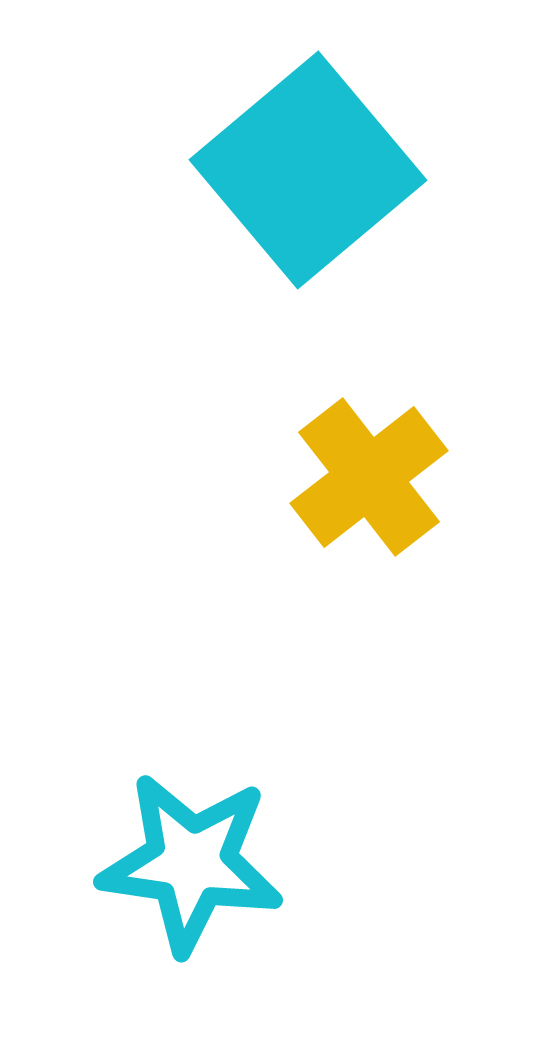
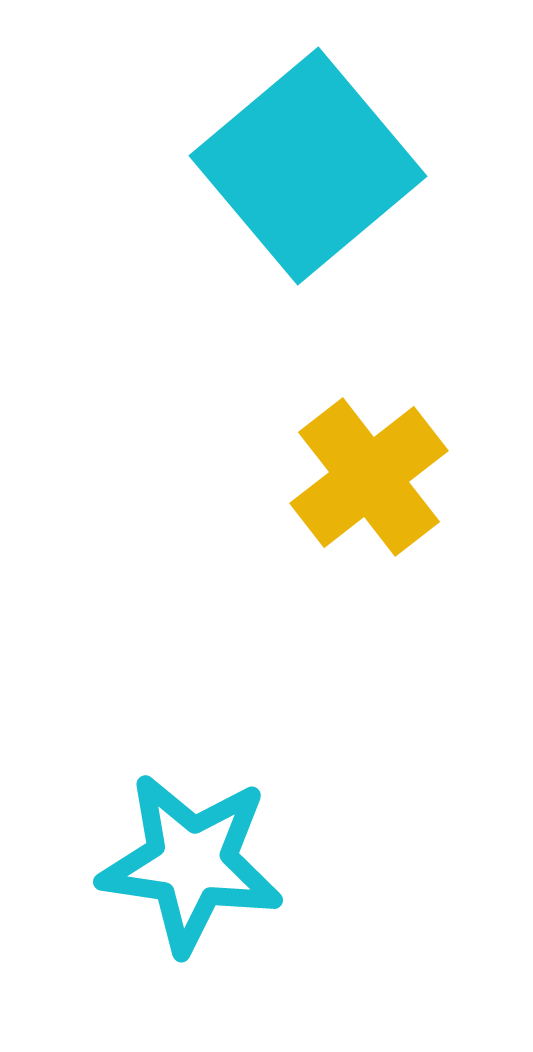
cyan square: moved 4 px up
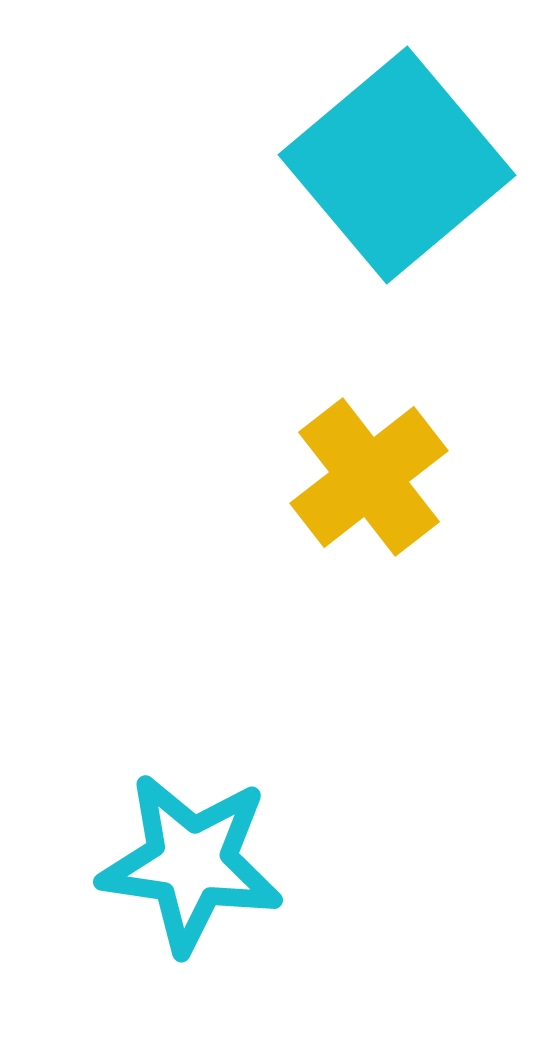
cyan square: moved 89 px right, 1 px up
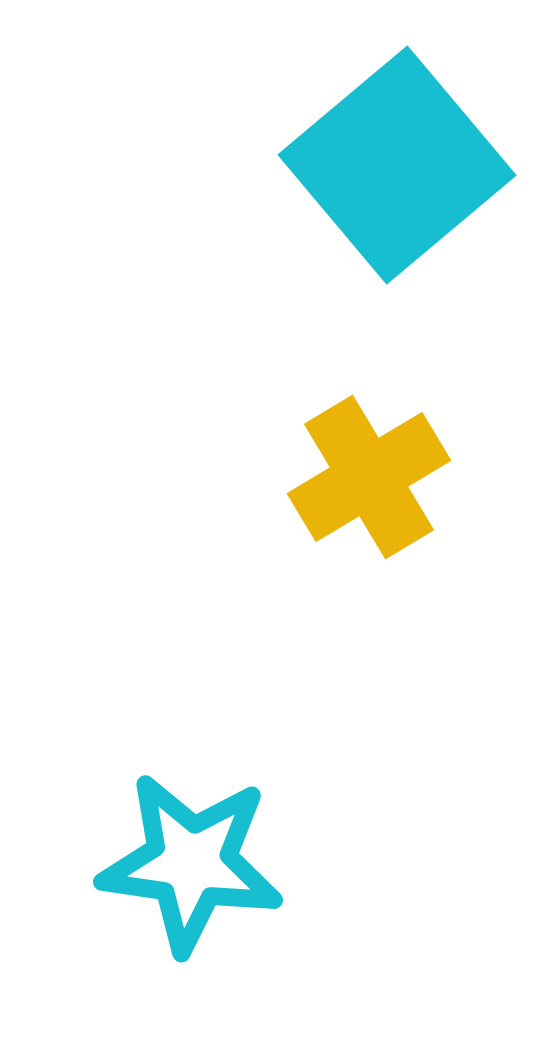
yellow cross: rotated 7 degrees clockwise
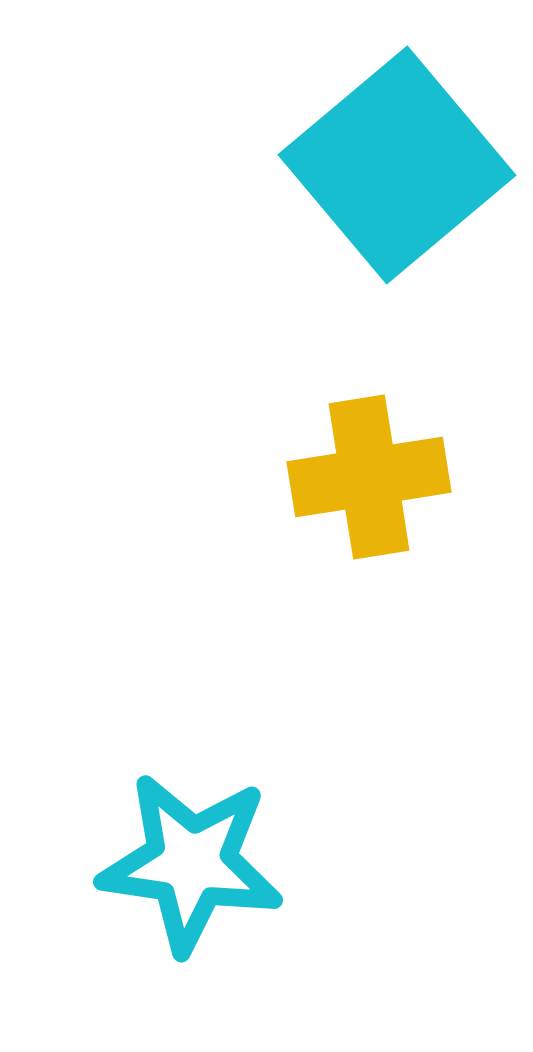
yellow cross: rotated 22 degrees clockwise
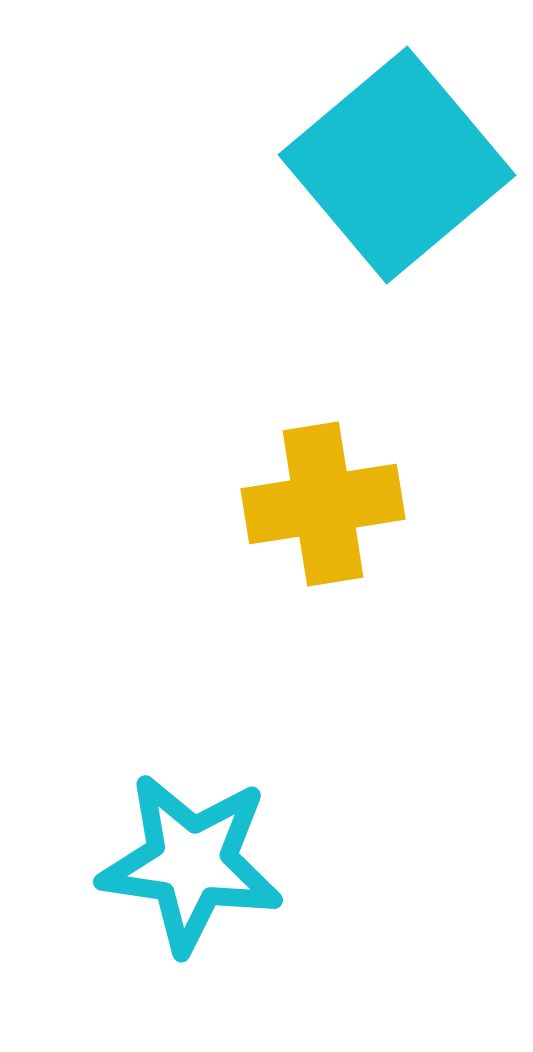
yellow cross: moved 46 px left, 27 px down
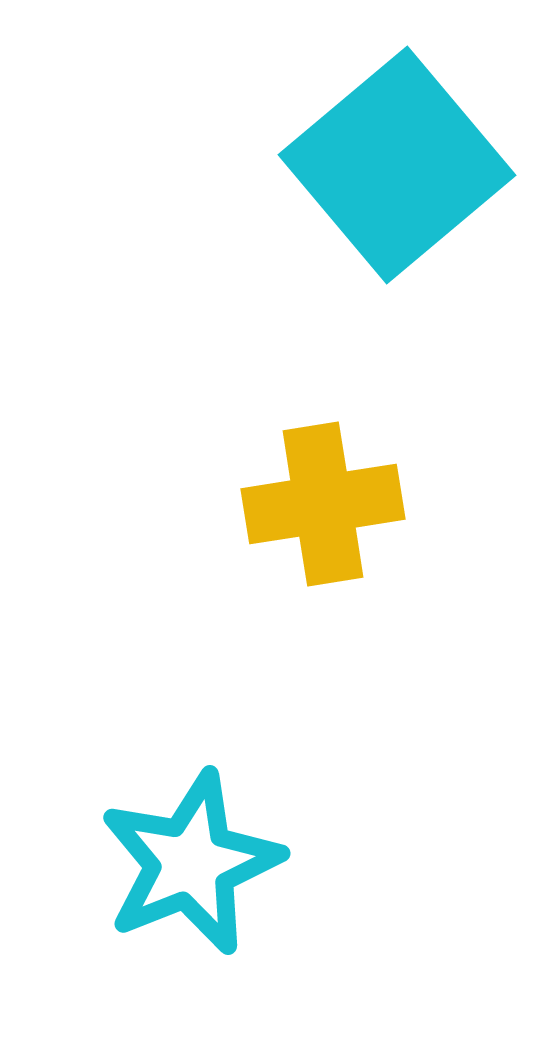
cyan star: rotated 30 degrees counterclockwise
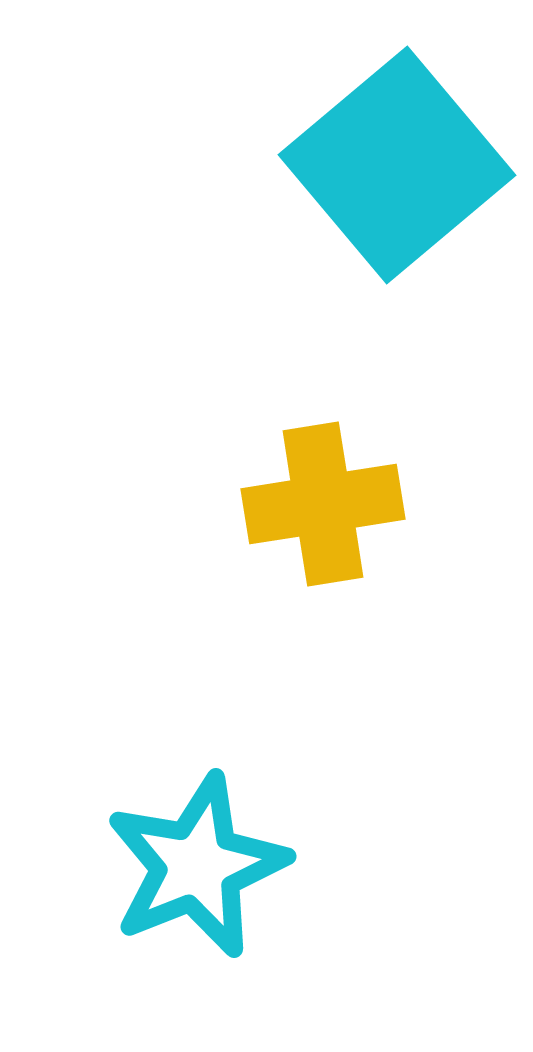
cyan star: moved 6 px right, 3 px down
